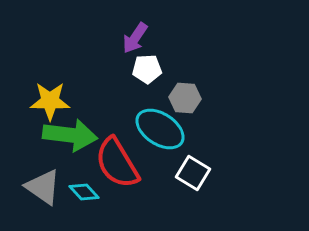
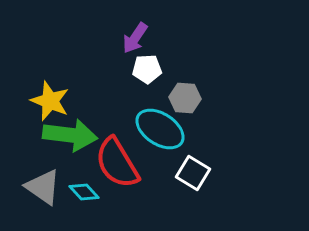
yellow star: rotated 21 degrees clockwise
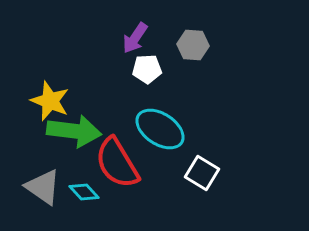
gray hexagon: moved 8 px right, 53 px up
green arrow: moved 4 px right, 4 px up
white square: moved 9 px right
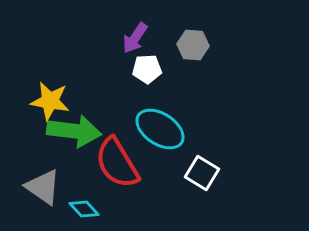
yellow star: rotated 12 degrees counterclockwise
cyan diamond: moved 17 px down
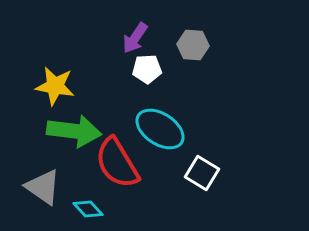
yellow star: moved 5 px right, 15 px up
cyan diamond: moved 4 px right
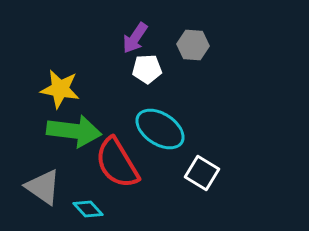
yellow star: moved 5 px right, 3 px down
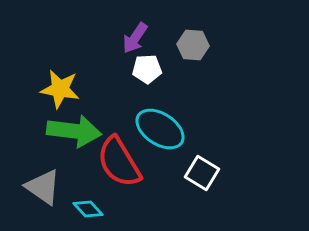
red semicircle: moved 2 px right, 1 px up
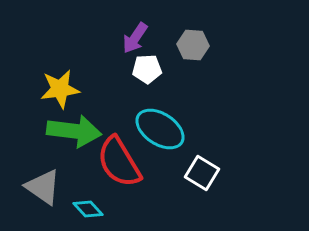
yellow star: rotated 18 degrees counterclockwise
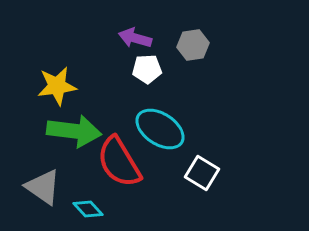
purple arrow: rotated 72 degrees clockwise
gray hexagon: rotated 12 degrees counterclockwise
yellow star: moved 3 px left, 3 px up
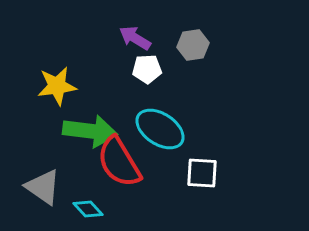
purple arrow: rotated 16 degrees clockwise
green arrow: moved 16 px right
white square: rotated 28 degrees counterclockwise
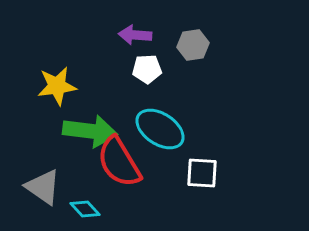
purple arrow: moved 3 px up; rotated 28 degrees counterclockwise
cyan diamond: moved 3 px left
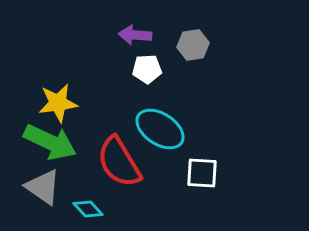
yellow star: moved 1 px right, 17 px down
green arrow: moved 40 px left, 11 px down; rotated 18 degrees clockwise
cyan diamond: moved 3 px right
